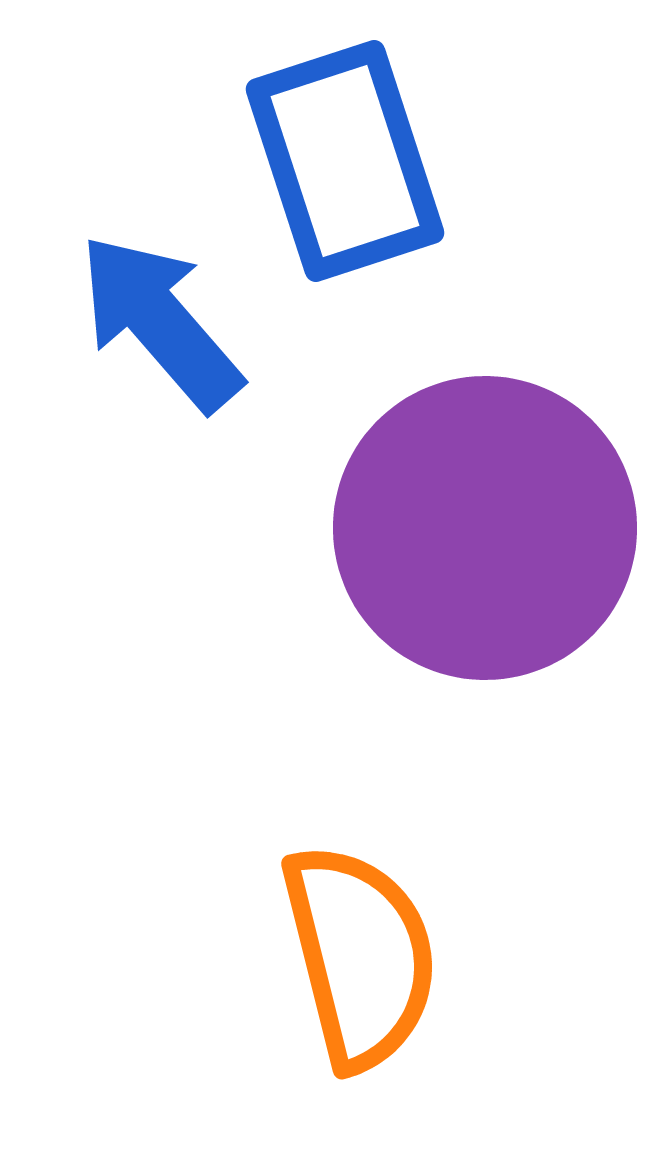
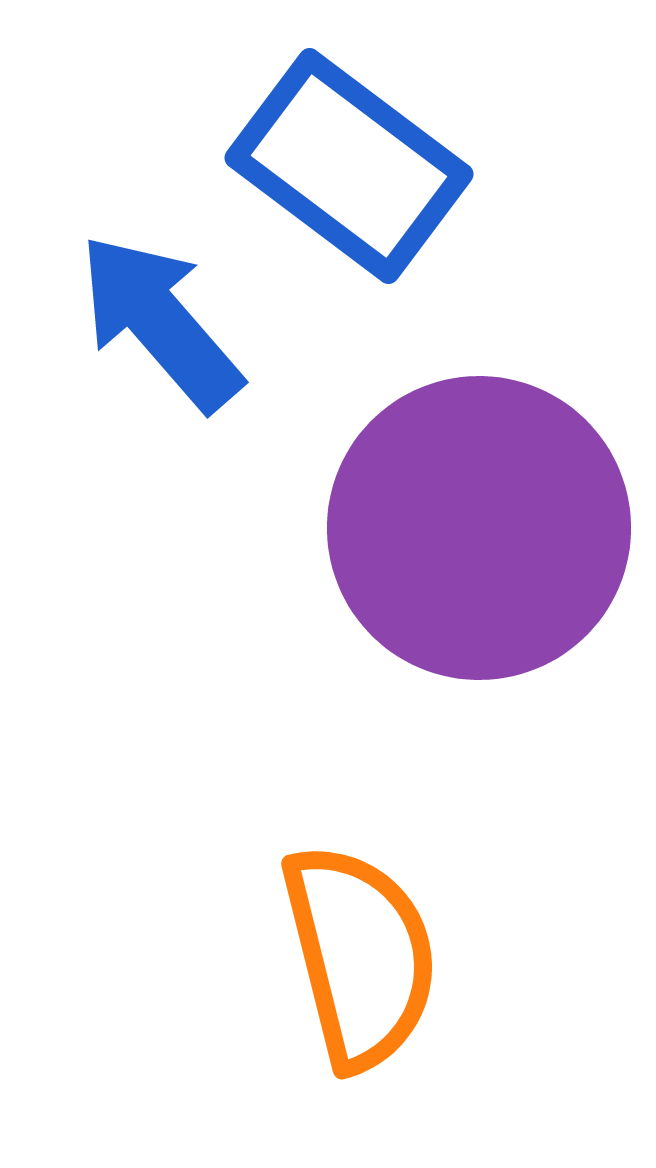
blue rectangle: moved 4 px right, 5 px down; rotated 35 degrees counterclockwise
purple circle: moved 6 px left
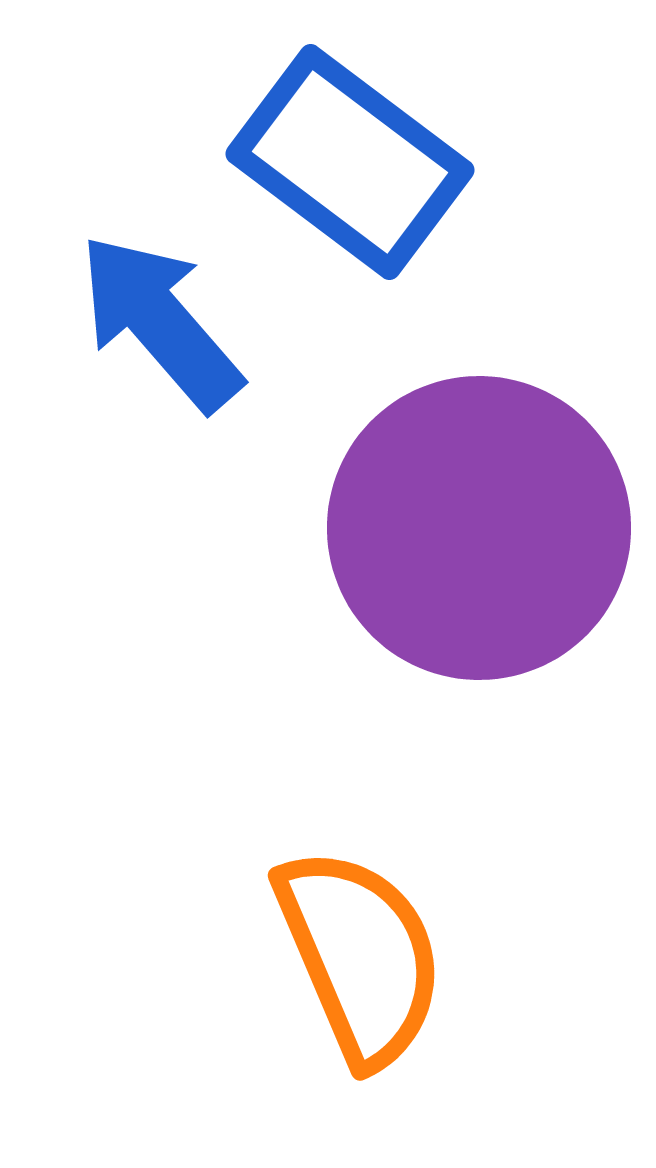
blue rectangle: moved 1 px right, 4 px up
orange semicircle: rotated 9 degrees counterclockwise
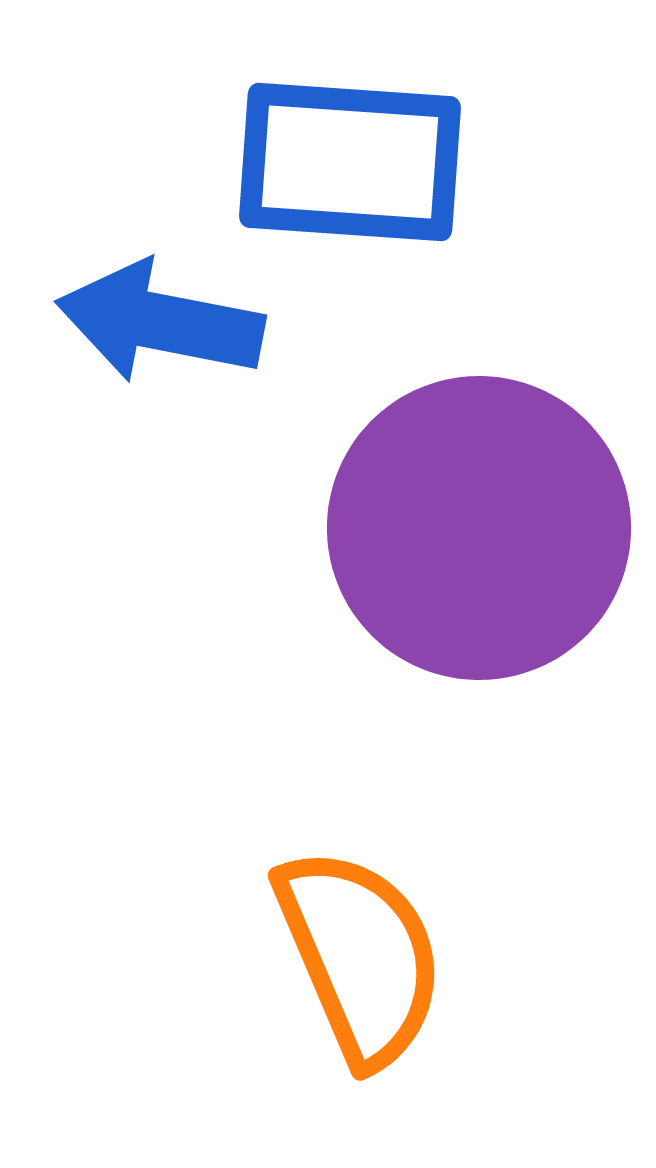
blue rectangle: rotated 33 degrees counterclockwise
blue arrow: rotated 38 degrees counterclockwise
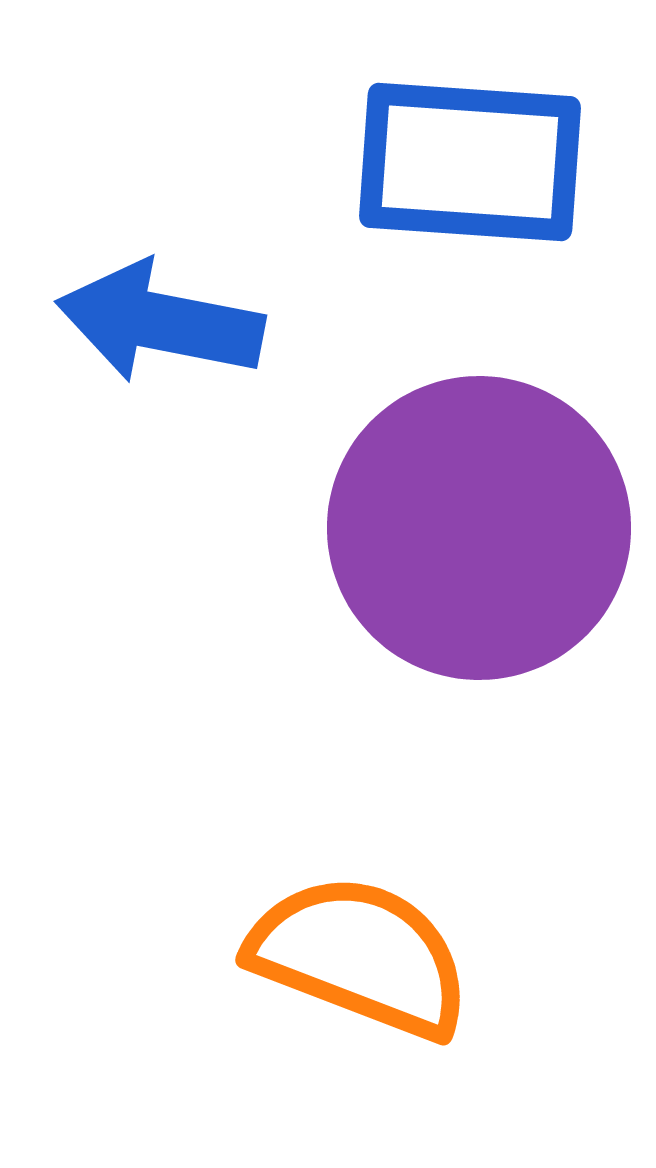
blue rectangle: moved 120 px right
orange semicircle: rotated 46 degrees counterclockwise
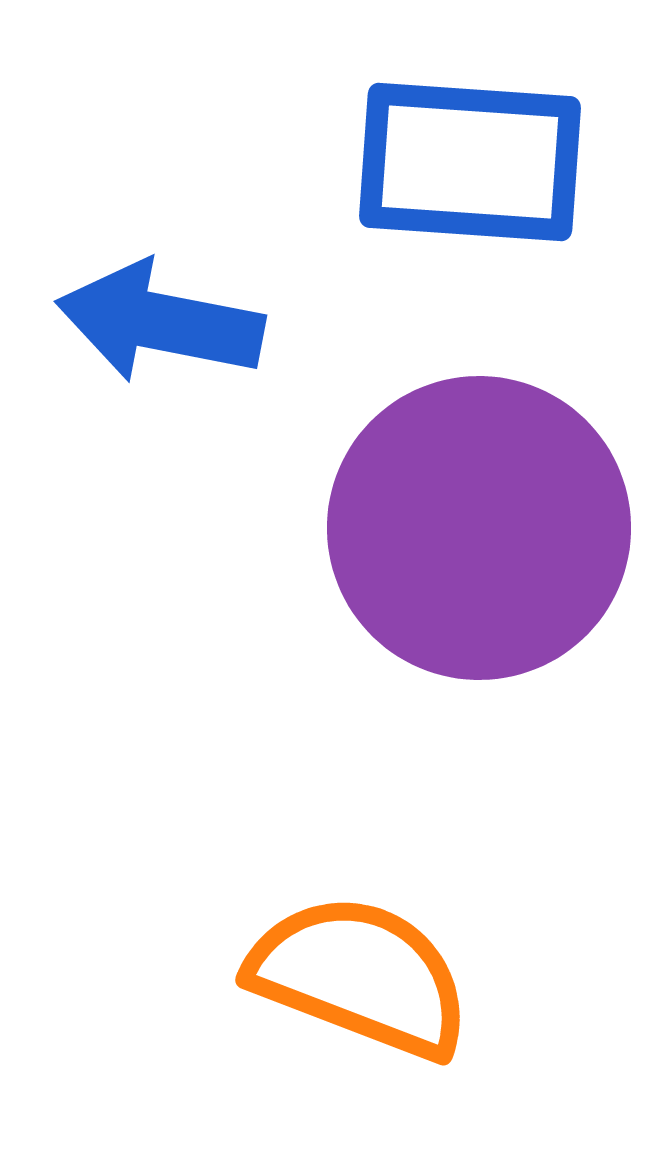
orange semicircle: moved 20 px down
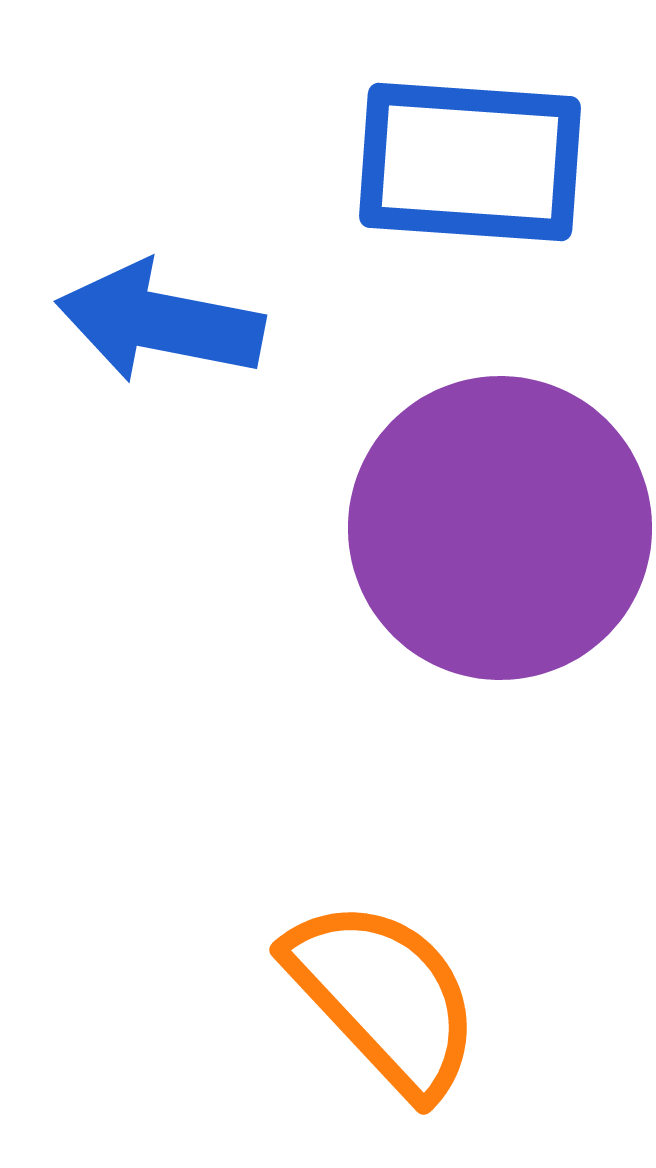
purple circle: moved 21 px right
orange semicircle: moved 24 px right, 21 px down; rotated 26 degrees clockwise
